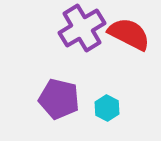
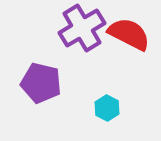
purple pentagon: moved 18 px left, 16 px up
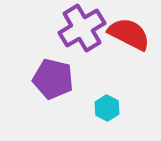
purple pentagon: moved 12 px right, 4 px up
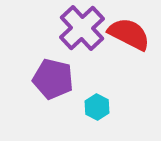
purple cross: rotated 12 degrees counterclockwise
cyan hexagon: moved 10 px left, 1 px up
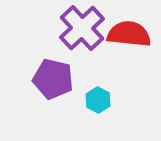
red semicircle: rotated 21 degrees counterclockwise
cyan hexagon: moved 1 px right, 7 px up
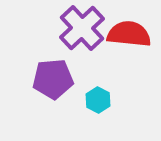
purple pentagon: rotated 18 degrees counterclockwise
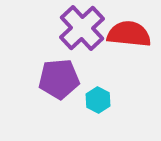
purple pentagon: moved 6 px right
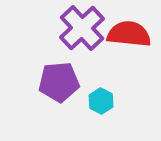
purple pentagon: moved 3 px down
cyan hexagon: moved 3 px right, 1 px down
